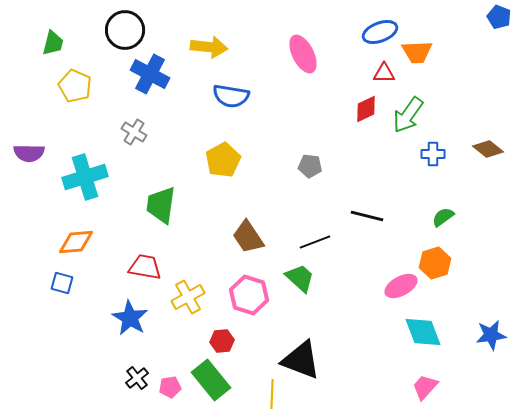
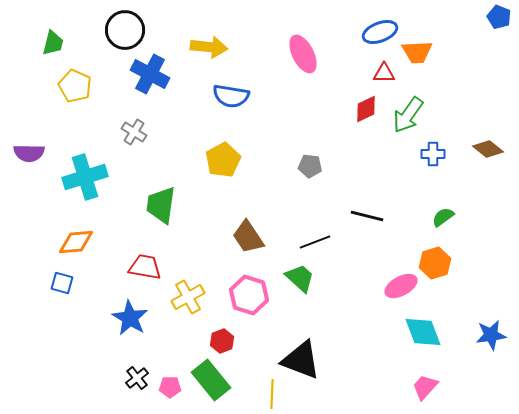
red hexagon at (222, 341): rotated 15 degrees counterclockwise
pink pentagon at (170, 387): rotated 10 degrees clockwise
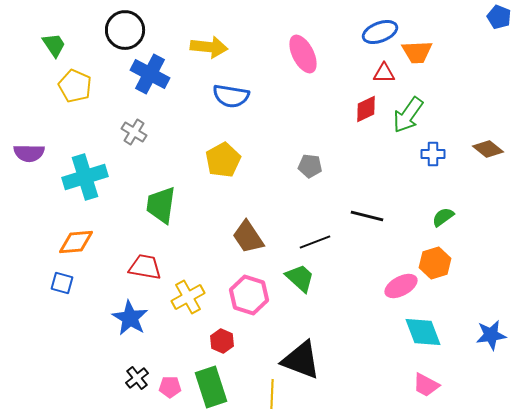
green trapezoid at (53, 43): moved 1 px right, 2 px down; rotated 48 degrees counterclockwise
red hexagon at (222, 341): rotated 15 degrees counterclockwise
green rectangle at (211, 380): moved 7 px down; rotated 21 degrees clockwise
pink trapezoid at (425, 387): moved 1 px right, 2 px up; rotated 104 degrees counterclockwise
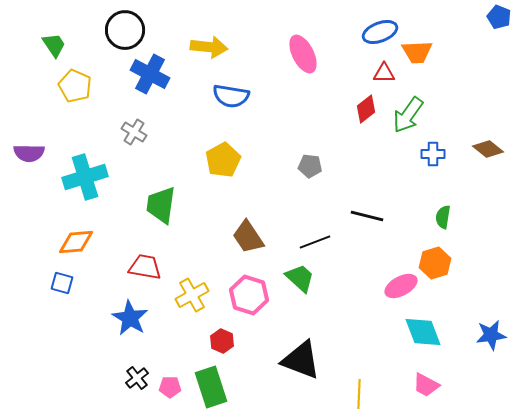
red diamond at (366, 109): rotated 12 degrees counterclockwise
green semicircle at (443, 217): rotated 45 degrees counterclockwise
yellow cross at (188, 297): moved 4 px right, 2 px up
yellow line at (272, 394): moved 87 px right
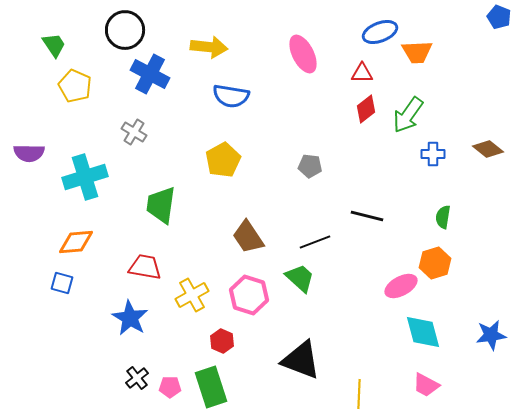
red triangle at (384, 73): moved 22 px left
cyan diamond at (423, 332): rotated 6 degrees clockwise
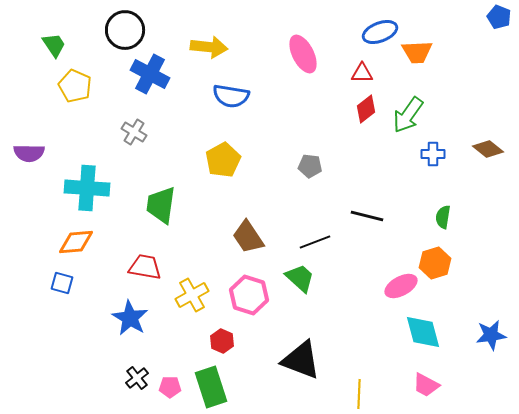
cyan cross at (85, 177): moved 2 px right, 11 px down; rotated 21 degrees clockwise
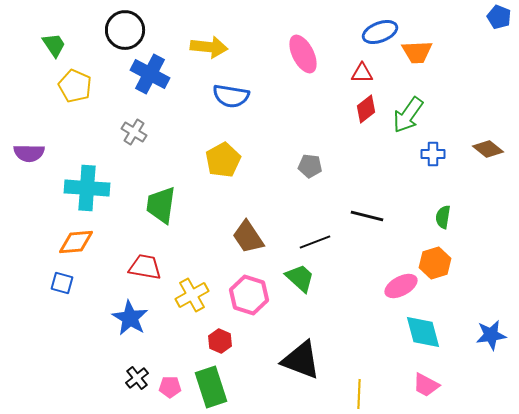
red hexagon at (222, 341): moved 2 px left
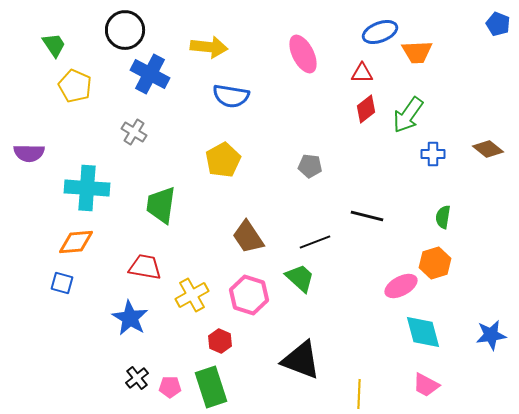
blue pentagon at (499, 17): moved 1 px left, 7 px down
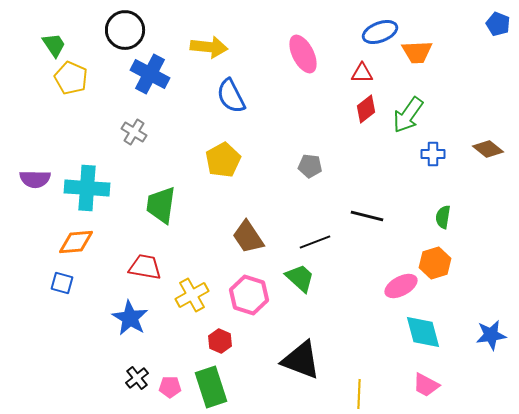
yellow pentagon at (75, 86): moved 4 px left, 8 px up
blue semicircle at (231, 96): rotated 54 degrees clockwise
purple semicircle at (29, 153): moved 6 px right, 26 px down
